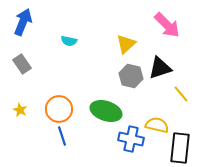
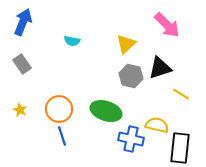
cyan semicircle: moved 3 px right
yellow line: rotated 18 degrees counterclockwise
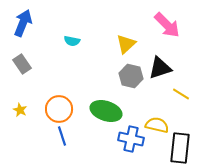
blue arrow: moved 1 px down
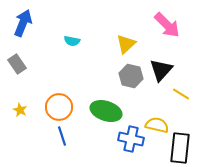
gray rectangle: moved 5 px left
black triangle: moved 1 px right, 2 px down; rotated 30 degrees counterclockwise
orange circle: moved 2 px up
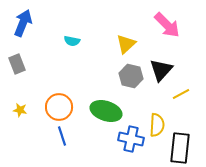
gray rectangle: rotated 12 degrees clockwise
yellow line: rotated 60 degrees counterclockwise
yellow star: rotated 16 degrees counterclockwise
yellow semicircle: rotated 80 degrees clockwise
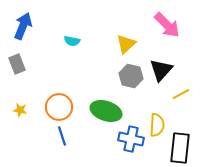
blue arrow: moved 3 px down
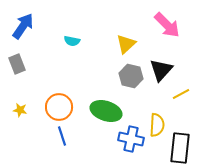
blue arrow: rotated 12 degrees clockwise
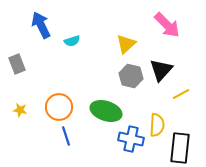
blue arrow: moved 18 px right, 1 px up; rotated 60 degrees counterclockwise
cyan semicircle: rotated 28 degrees counterclockwise
blue line: moved 4 px right
